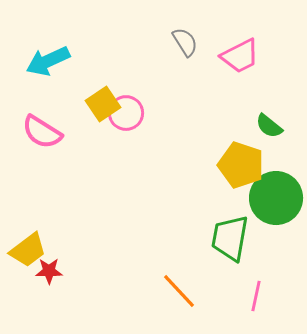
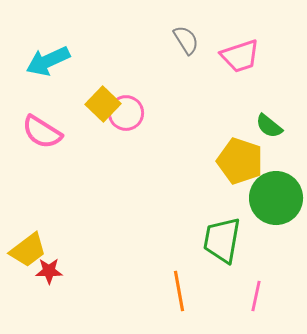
gray semicircle: moved 1 px right, 2 px up
pink trapezoid: rotated 9 degrees clockwise
yellow square: rotated 12 degrees counterclockwise
yellow pentagon: moved 1 px left, 4 px up
green trapezoid: moved 8 px left, 2 px down
orange line: rotated 33 degrees clockwise
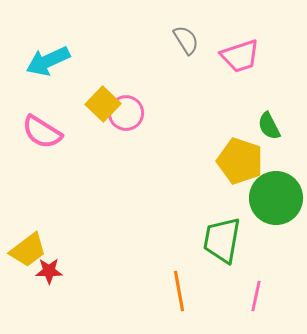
green semicircle: rotated 24 degrees clockwise
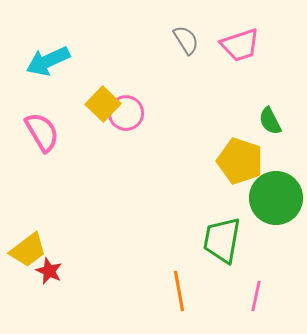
pink trapezoid: moved 11 px up
green semicircle: moved 1 px right, 5 px up
pink semicircle: rotated 153 degrees counterclockwise
red star: rotated 24 degrees clockwise
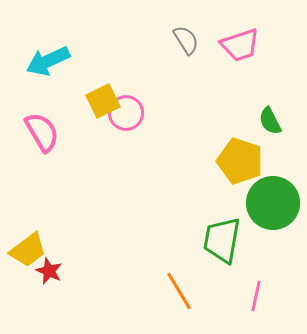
yellow square: moved 3 px up; rotated 20 degrees clockwise
green circle: moved 3 px left, 5 px down
orange line: rotated 21 degrees counterclockwise
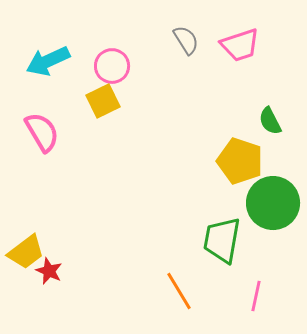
pink circle: moved 14 px left, 47 px up
yellow trapezoid: moved 2 px left, 2 px down
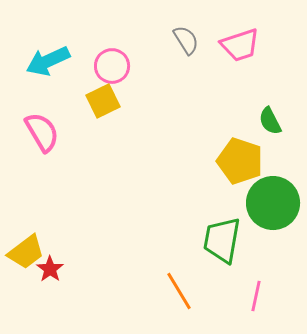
red star: moved 1 px right, 2 px up; rotated 12 degrees clockwise
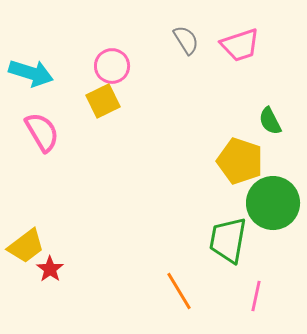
cyan arrow: moved 17 px left, 12 px down; rotated 138 degrees counterclockwise
green trapezoid: moved 6 px right
yellow trapezoid: moved 6 px up
